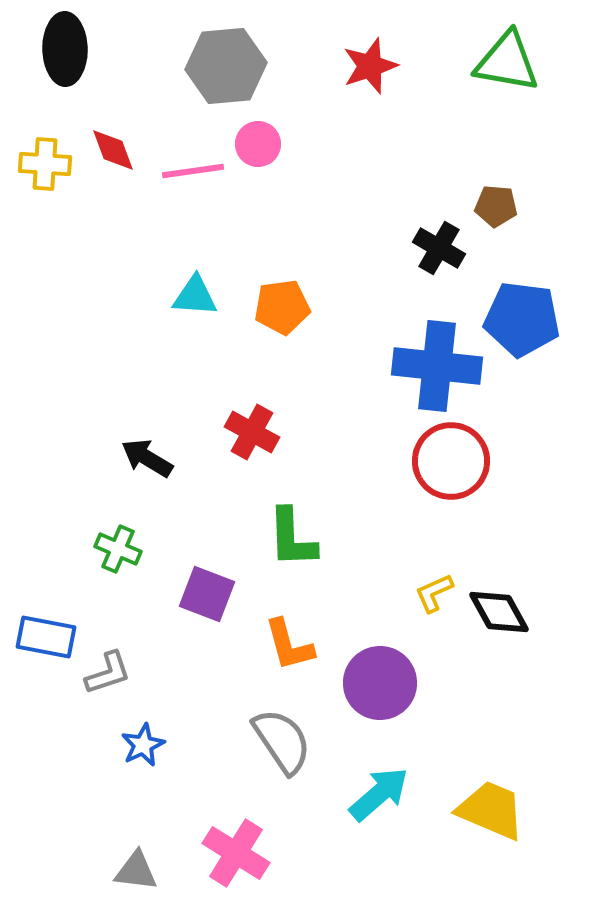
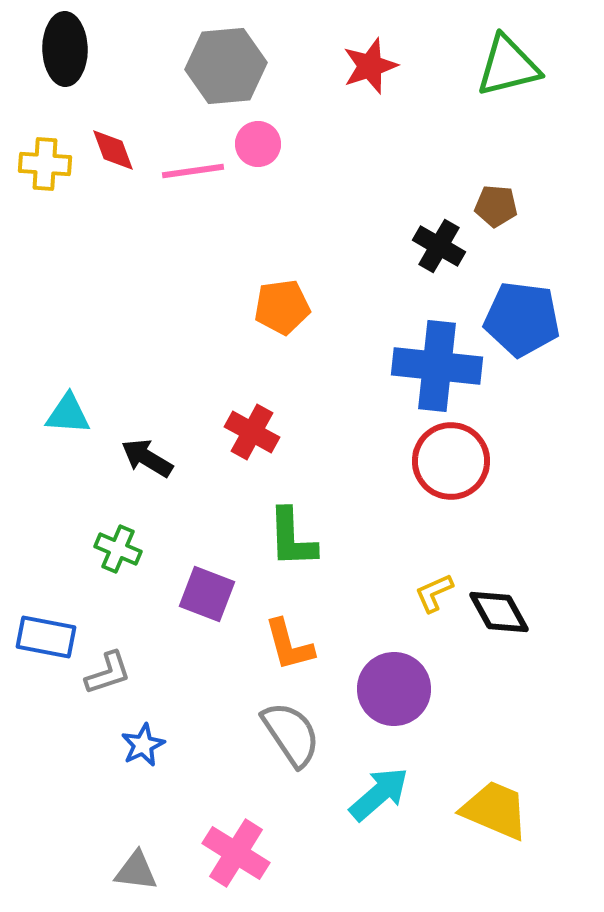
green triangle: moved 1 px right, 4 px down; rotated 24 degrees counterclockwise
black cross: moved 2 px up
cyan triangle: moved 127 px left, 118 px down
purple circle: moved 14 px right, 6 px down
gray semicircle: moved 9 px right, 7 px up
yellow trapezoid: moved 4 px right
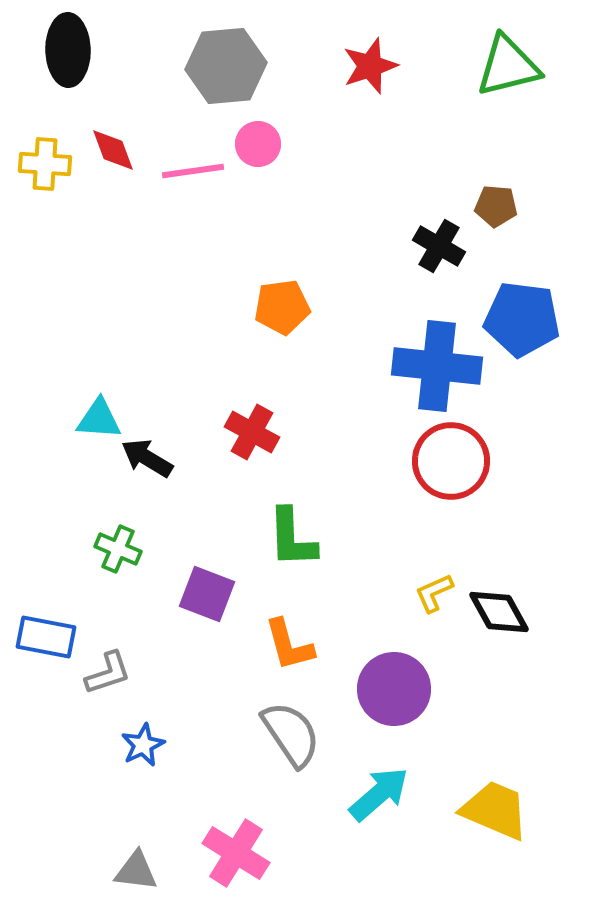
black ellipse: moved 3 px right, 1 px down
cyan triangle: moved 31 px right, 5 px down
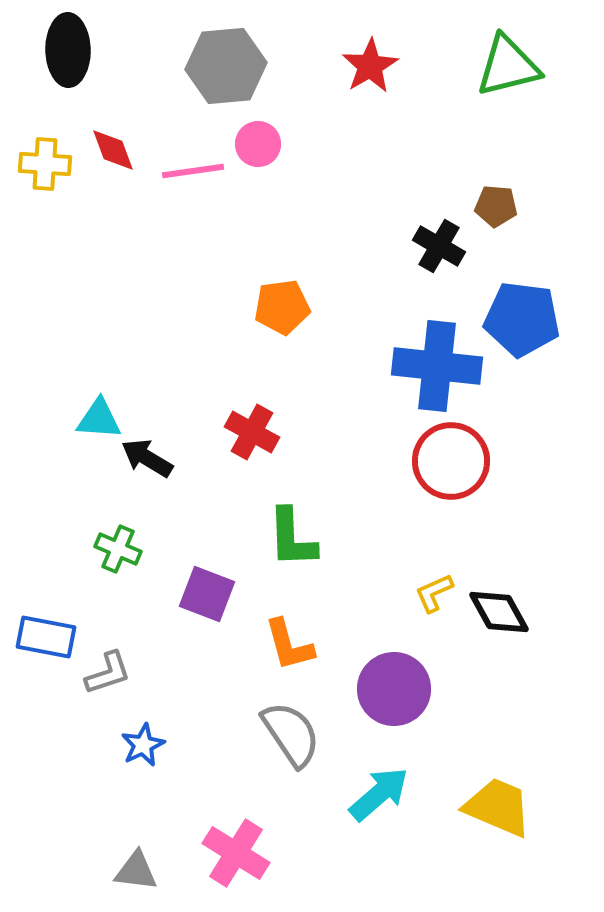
red star: rotated 12 degrees counterclockwise
yellow trapezoid: moved 3 px right, 3 px up
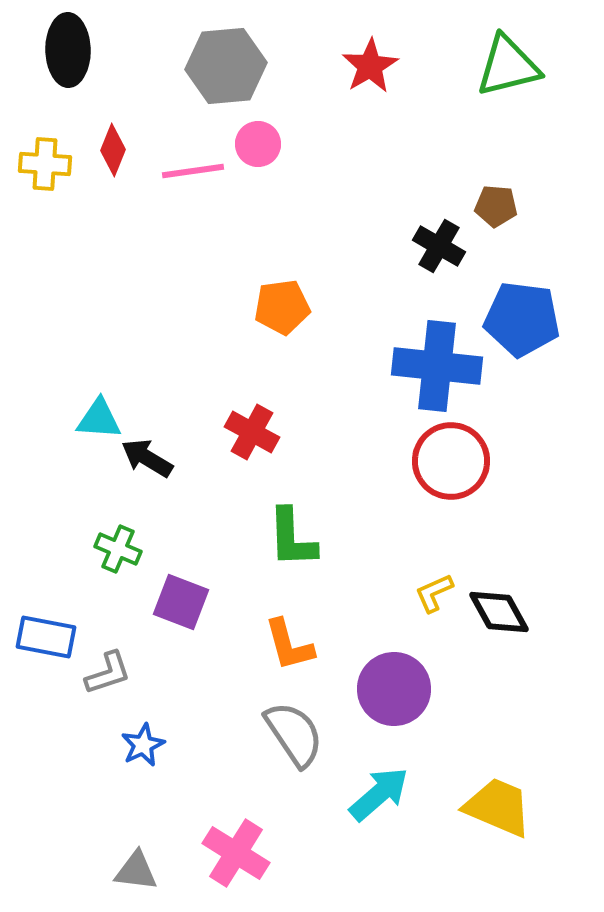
red diamond: rotated 42 degrees clockwise
purple square: moved 26 px left, 8 px down
gray semicircle: moved 3 px right
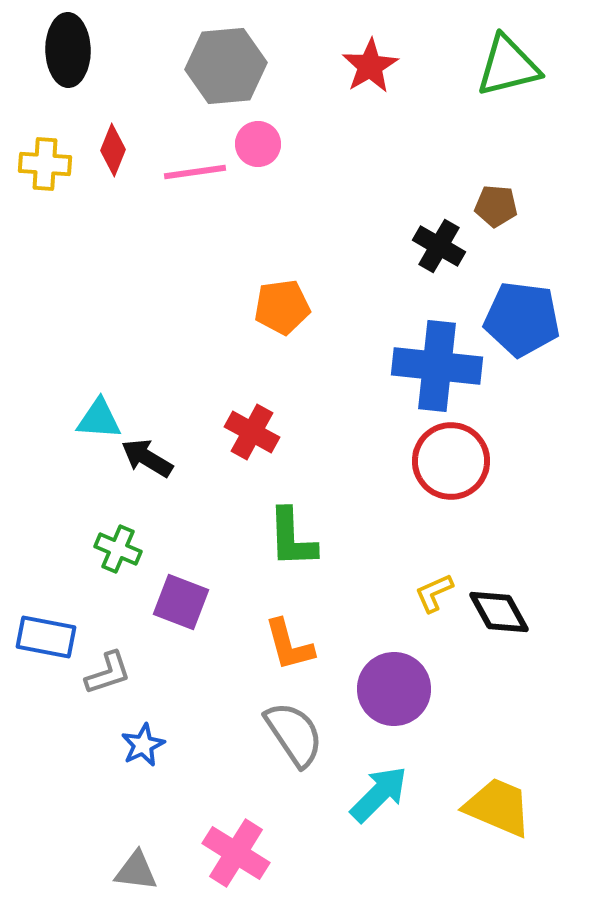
pink line: moved 2 px right, 1 px down
cyan arrow: rotated 4 degrees counterclockwise
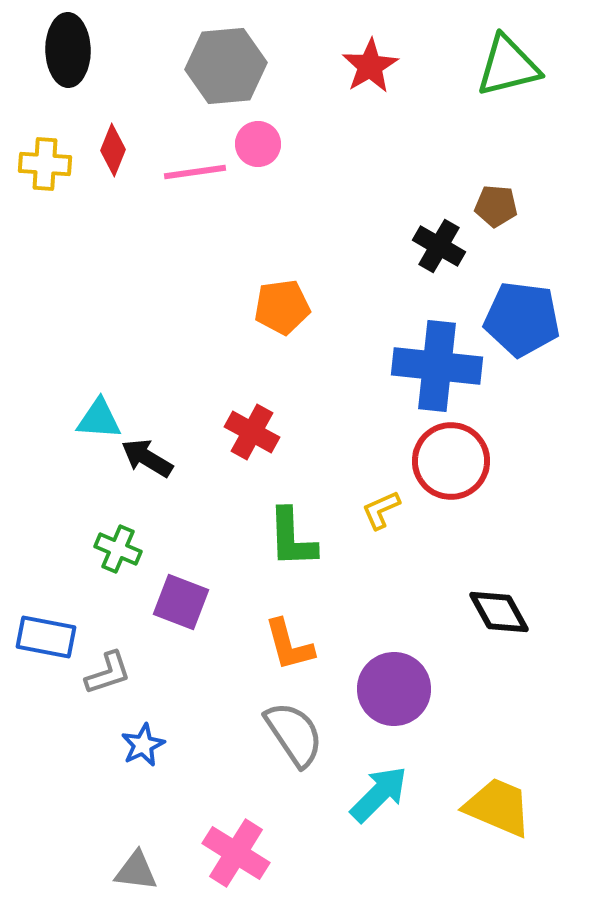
yellow L-shape: moved 53 px left, 83 px up
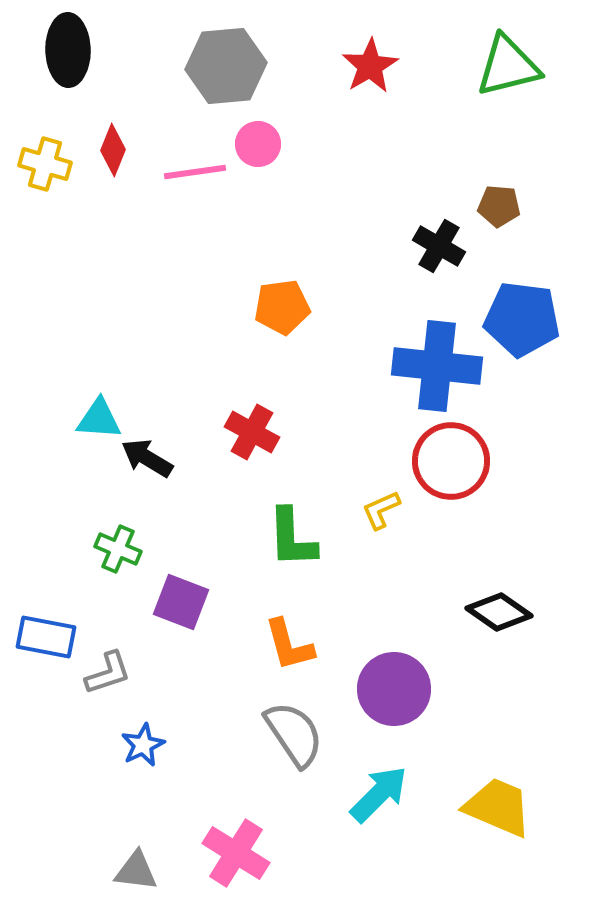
yellow cross: rotated 12 degrees clockwise
brown pentagon: moved 3 px right
black diamond: rotated 26 degrees counterclockwise
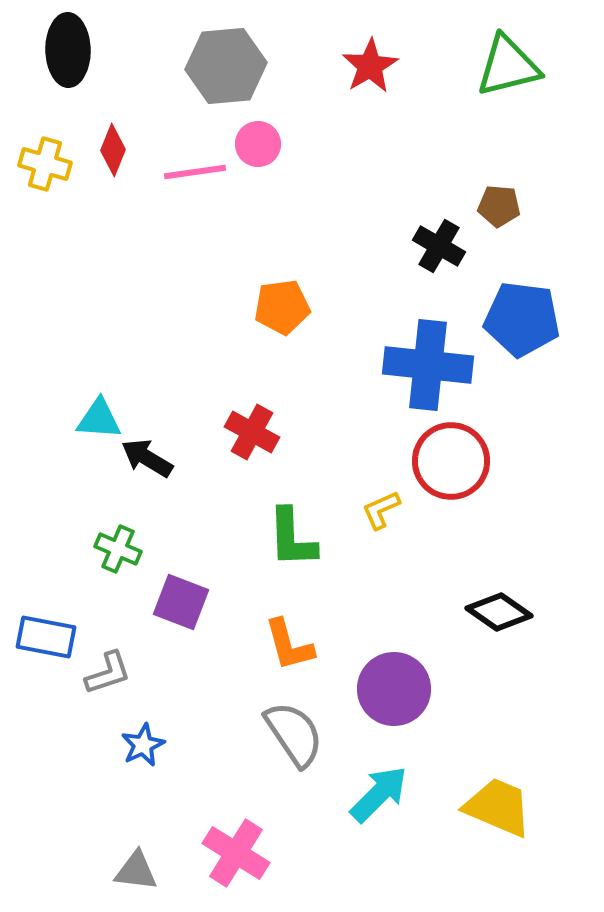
blue cross: moved 9 px left, 1 px up
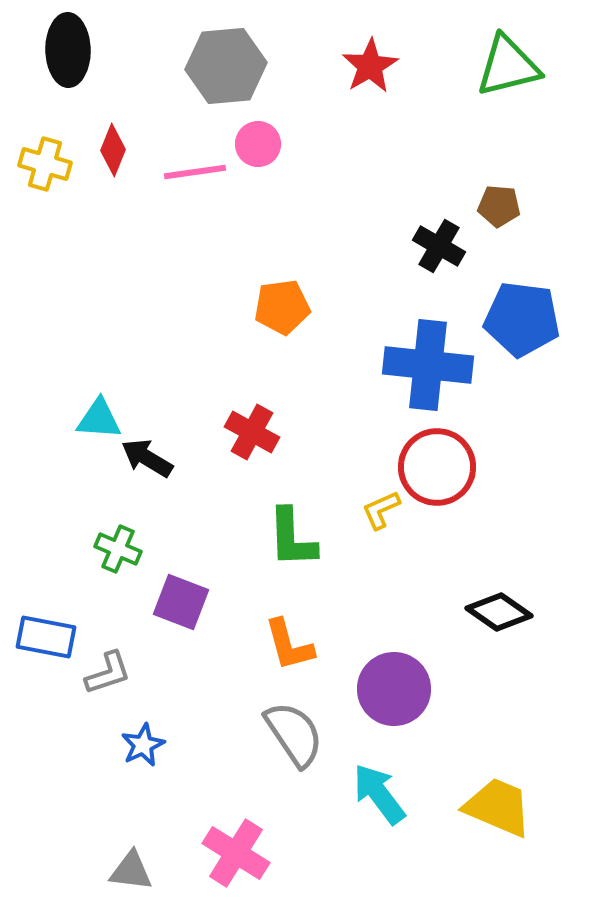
red circle: moved 14 px left, 6 px down
cyan arrow: rotated 82 degrees counterclockwise
gray triangle: moved 5 px left
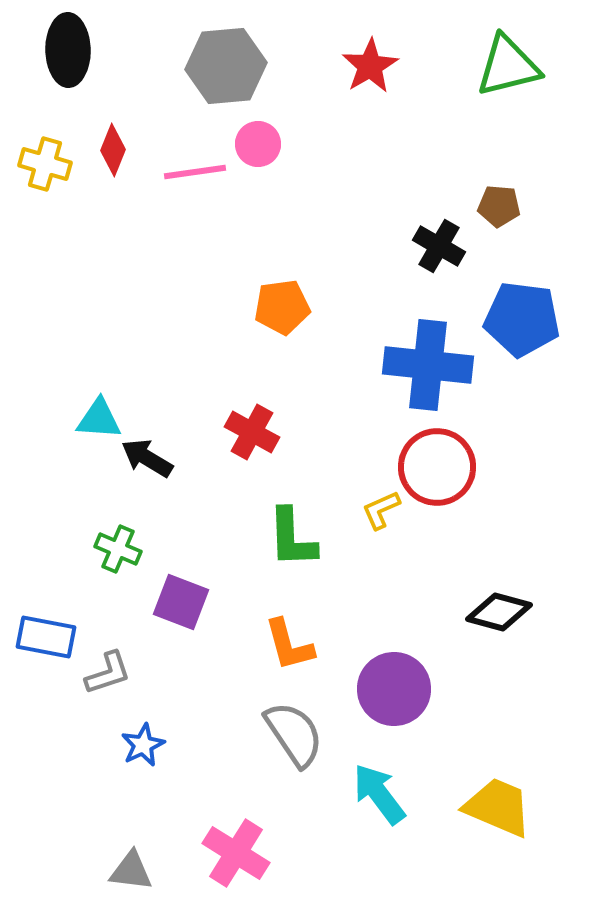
black diamond: rotated 20 degrees counterclockwise
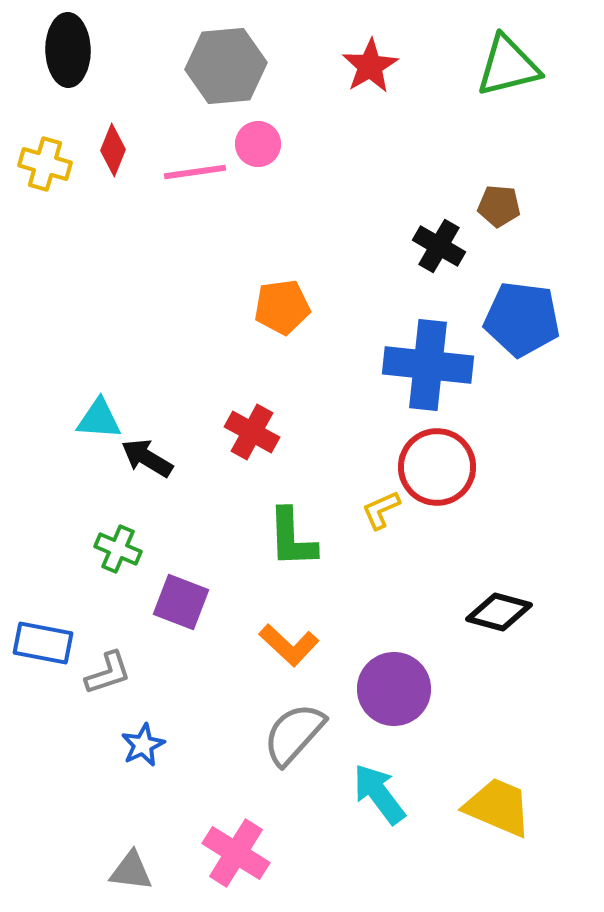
blue rectangle: moved 3 px left, 6 px down
orange L-shape: rotated 32 degrees counterclockwise
gray semicircle: rotated 104 degrees counterclockwise
